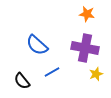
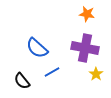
blue semicircle: moved 3 px down
yellow star: rotated 16 degrees counterclockwise
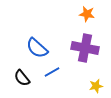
yellow star: moved 12 px down; rotated 24 degrees clockwise
black semicircle: moved 3 px up
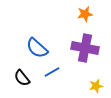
orange star: moved 2 px left; rotated 21 degrees counterclockwise
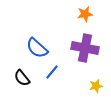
blue line: rotated 21 degrees counterclockwise
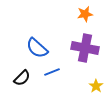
blue line: rotated 28 degrees clockwise
black semicircle: rotated 96 degrees counterclockwise
yellow star: rotated 24 degrees counterclockwise
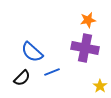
orange star: moved 3 px right, 6 px down
blue semicircle: moved 5 px left, 4 px down
yellow star: moved 4 px right
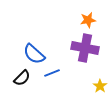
blue semicircle: moved 2 px right, 2 px down
blue line: moved 1 px down
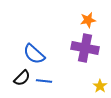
blue line: moved 8 px left, 8 px down; rotated 28 degrees clockwise
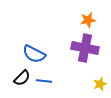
blue semicircle: rotated 15 degrees counterclockwise
yellow star: moved 2 px up; rotated 16 degrees clockwise
